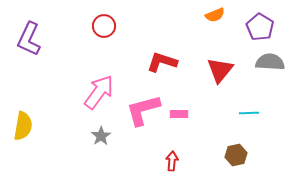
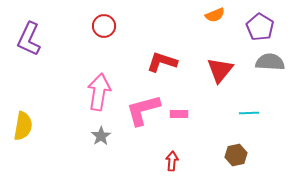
pink arrow: rotated 27 degrees counterclockwise
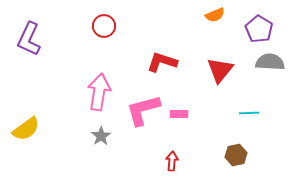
purple pentagon: moved 1 px left, 2 px down
yellow semicircle: moved 3 px right, 3 px down; rotated 44 degrees clockwise
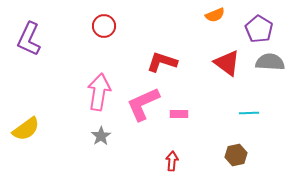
red triangle: moved 7 px right, 7 px up; rotated 32 degrees counterclockwise
pink L-shape: moved 6 px up; rotated 9 degrees counterclockwise
